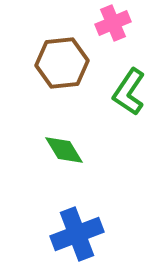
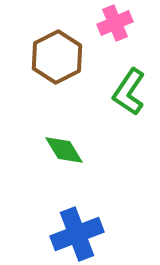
pink cross: moved 2 px right
brown hexagon: moved 5 px left, 6 px up; rotated 21 degrees counterclockwise
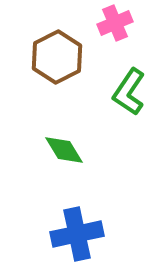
blue cross: rotated 9 degrees clockwise
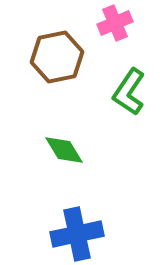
brown hexagon: rotated 15 degrees clockwise
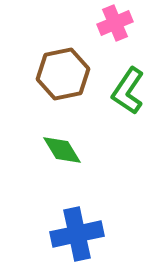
brown hexagon: moved 6 px right, 17 px down
green L-shape: moved 1 px left, 1 px up
green diamond: moved 2 px left
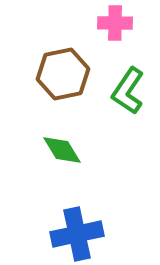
pink cross: rotated 24 degrees clockwise
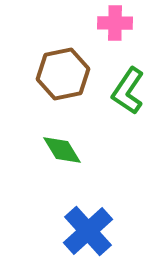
blue cross: moved 11 px right, 3 px up; rotated 30 degrees counterclockwise
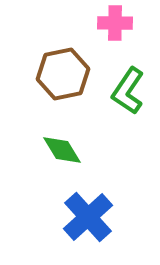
blue cross: moved 14 px up
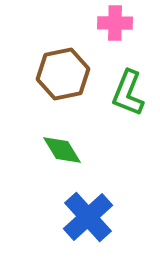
green L-shape: moved 2 px down; rotated 12 degrees counterclockwise
